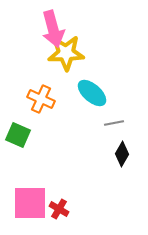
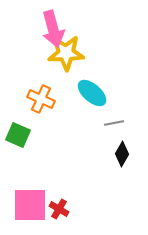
pink square: moved 2 px down
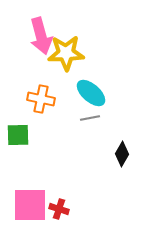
pink arrow: moved 12 px left, 7 px down
cyan ellipse: moved 1 px left
orange cross: rotated 12 degrees counterclockwise
gray line: moved 24 px left, 5 px up
green square: rotated 25 degrees counterclockwise
red cross: rotated 12 degrees counterclockwise
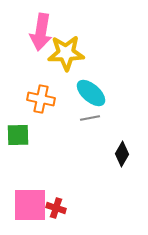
pink arrow: moved 4 px up; rotated 24 degrees clockwise
red cross: moved 3 px left, 1 px up
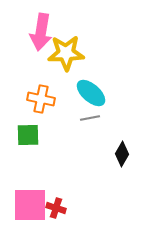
green square: moved 10 px right
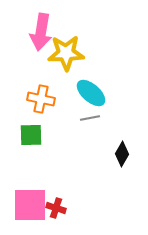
green square: moved 3 px right
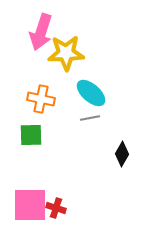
pink arrow: rotated 9 degrees clockwise
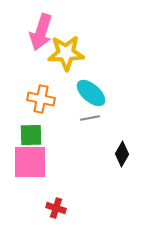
pink square: moved 43 px up
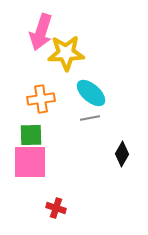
orange cross: rotated 20 degrees counterclockwise
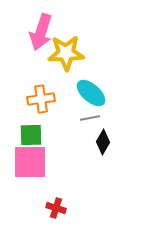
black diamond: moved 19 px left, 12 px up
